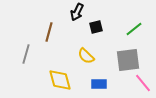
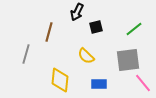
yellow diamond: rotated 20 degrees clockwise
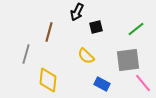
green line: moved 2 px right
yellow diamond: moved 12 px left
blue rectangle: moved 3 px right; rotated 28 degrees clockwise
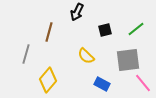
black square: moved 9 px right, 3 px down
yellow diamond: rotated 35 degrees clockwise
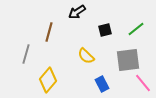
black arrow: rotated 30 degrees clockwise
blue rectangle: rotated 35 degrees clockwise
